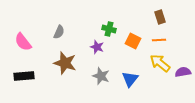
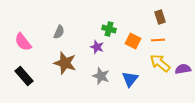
orange line: moved 1 px left
purple semicircle: moved 3 px up
black rectangle: rotated 54 degrees clockwise
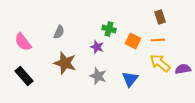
gray star: moved 3 px left
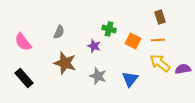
purple star: moved 3 px left, 1 px up
black rectangle: moved 2 px down
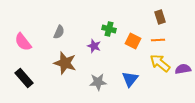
gray star: moved 6 px down; rotated 24 degrees counterclockwise
